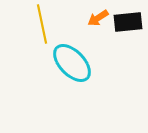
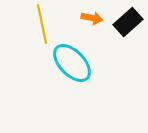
orange arrow: moved 6 px left; rotated 135 degrees counterclockwise
black rectangle: rotated 36 degrees counterclockwise
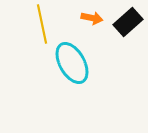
cyan ellipse: rotated 15 degrees clockwise
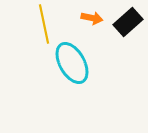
yellow line: moved 2 px right
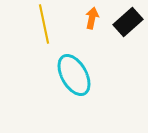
orange arrow: rotated 90 degrees counterclockwise
cyan ellipse: moved 2 px right, 12 px down
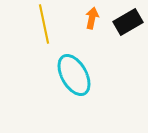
black rectangle: rotated 12 degrees clockwise
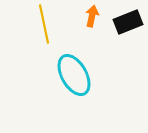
orange arrow: moved 2 px up
black rectangle: rotated 8 degrees clockwise
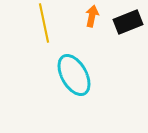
yellow line: moved 1 px up
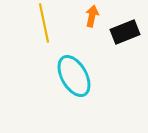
black rectangle: moved 3 px left, 10 px down
cyan ellipse: moved 1 px down
